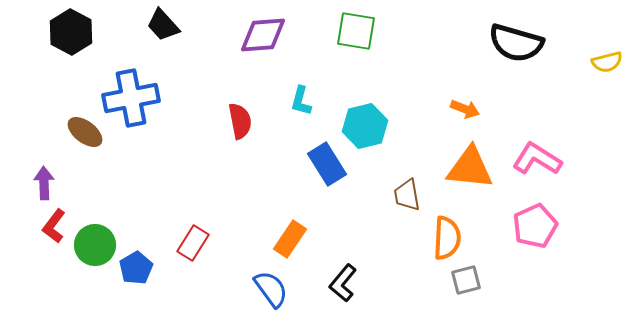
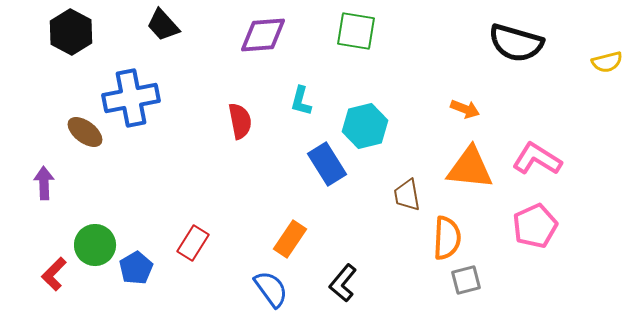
red L-shape: moved 48 px down; rotated 8 degrees clockwise
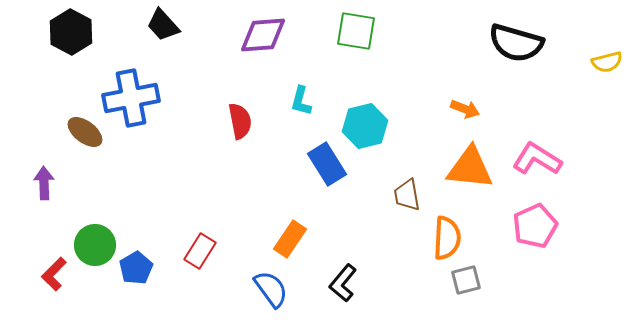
red rectangle: moved 7 px right, 8 px down
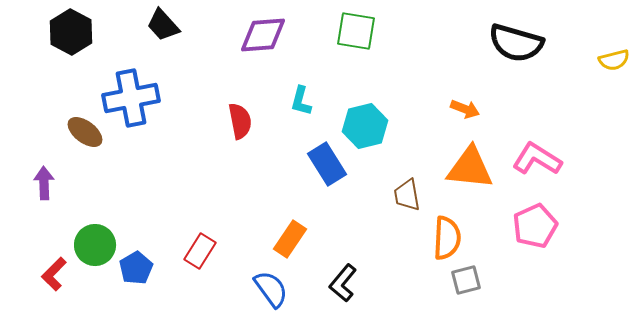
yellow semicircle: moved 7 px right, 2 px up
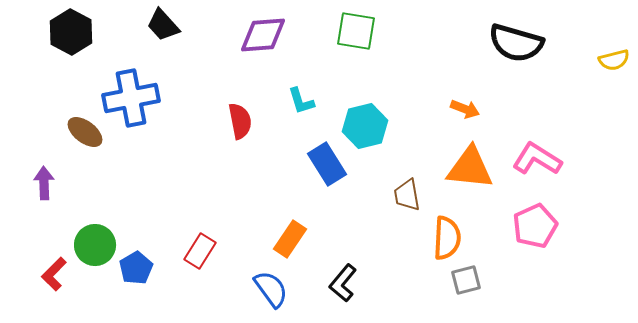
cyan L-shape: rotated 32 degrees counterclockwise
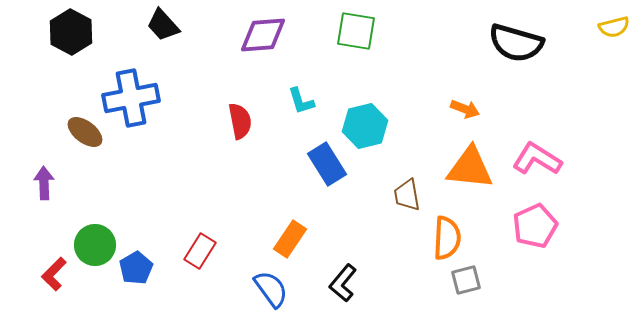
yellow semicircle: moved 33 px up
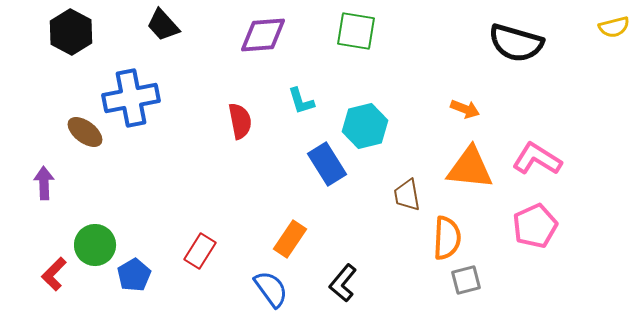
blue pentagon: moved 2 px left, 7 px down
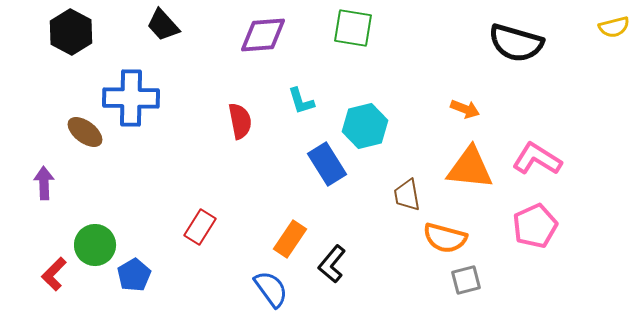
green square: moved 3 px left, 3 px up
blue cross: rotated 12 degrees clockwise
orange semicircle: moved 2 px left; rotated 102 degrees clockwise
red rectangle: moved 24 px up
black L-shape: moved 11 px left, 19 px up
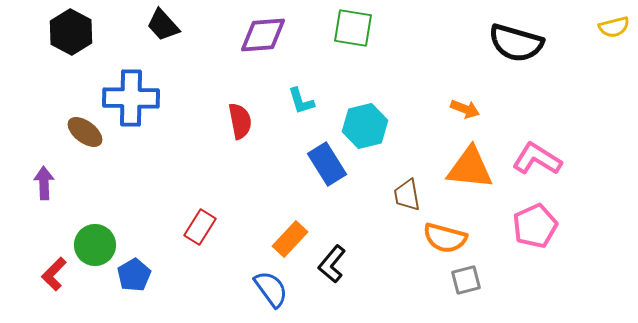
orange rectangle: rotated 9 degrees clockwise
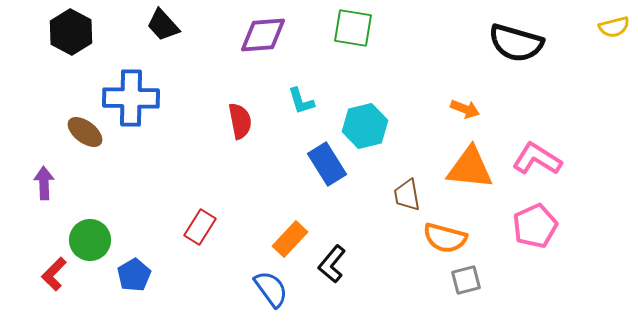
green circle: moved 5 px left, 5 px up
